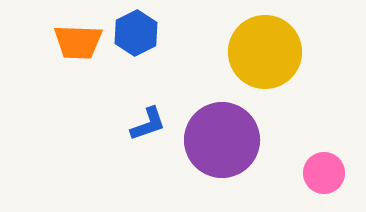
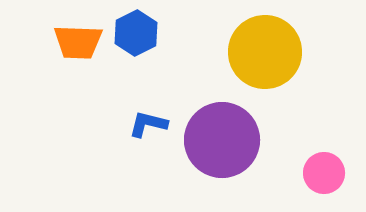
blue L-shape: rotated 147 degrees counterclockwise
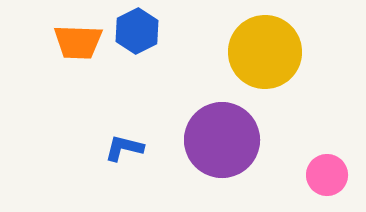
blue hexagon: moved 1 px right, 2 px up
blue L-shape: moved 24 px left, 24 px down
pink circle: moved 3 px right, 2 px down
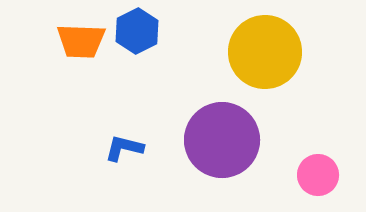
orange trapezoid: moved 3 px right, 1 px up
pink circle: moved 9 px left
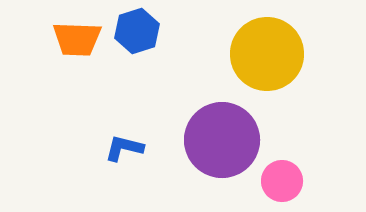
blue hexagon: rotated 9 degrees clockwise
orange trapezoid: moved 4 px left, 2 px up
yellow circle: moved 2 px right, 2 px down
pink circle: moved 36 px left, 6 px down
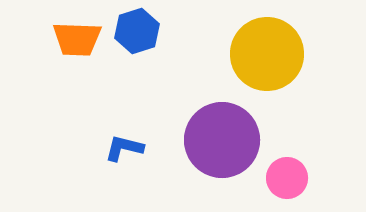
pink circle: moved 5 px right, 3 px up
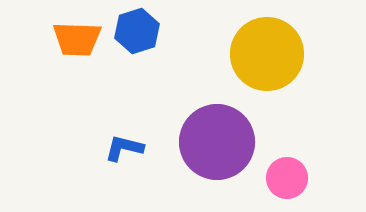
purple circle: moved 5 px left, 2 px down
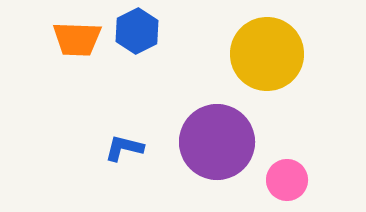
blue hexagon: rotated 9 degrees counterclockwise
pink circle: moved 2 px down
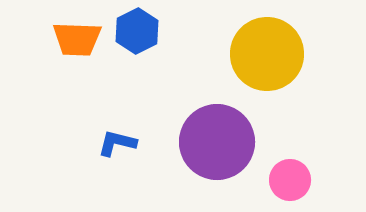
blue L-shape: moved 7 px left, 5 px up
pink circle: moved 3 px right
